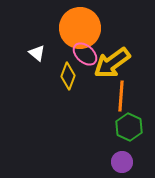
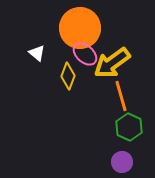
orange line: rotated 20 degrees counterclockwise
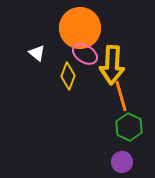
pink ellipse: rotated 10 degrees counterclockwise
yellow arrow: moved 2 px down; rotated 51 degrees counterclockwise
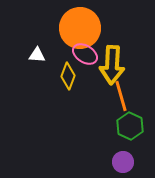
white triangle: moved 2 px down; rotated 36 degrees counterclockwise
green hexagon: moved 1 px right, 1 px up
purple circle: moved 1 px right
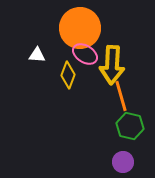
yellow diamond: moved 1 px up
green hexagon: rotated 12 degrees counterclockwise
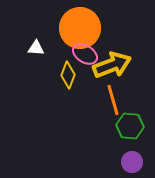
white triangle: moved 1 px left, 7 px up
yellow arrow: rotated 114 degrees counterclockwise
orange line: moved 8 px left, 4 px down
green hexagon: rotated 8 degrees counterclockwise
purple circle: moved 9 px right
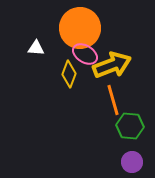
yellow diamond: moved 1 px right, 1 px up
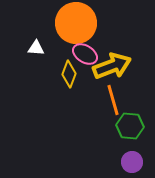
orange circle: moved 4 px left, 5 px up
yellow arrow: moved 1 px down
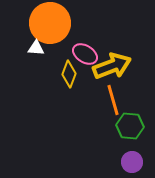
orange circle: moved 26 px left
